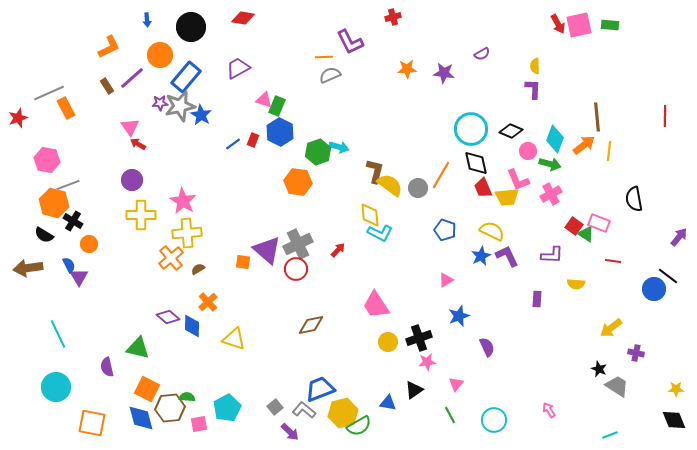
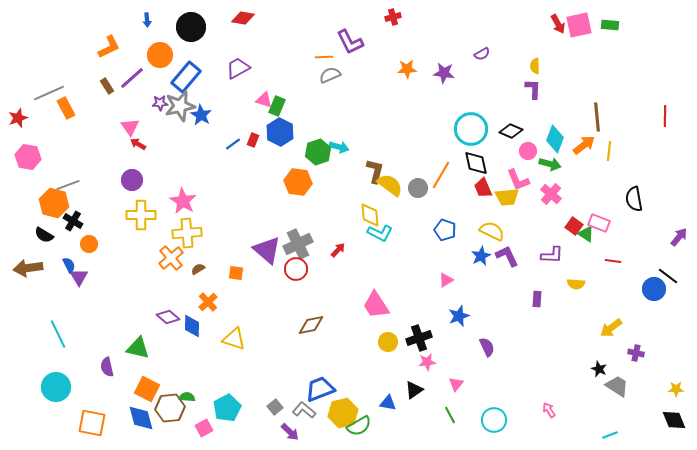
pink hexagon at (47, 160): moved 19 px left, 3 px up
pink cross at (551, 194): rotated 20 degrees counterclockwise
orange square at (243, 262): moved 7 px left, 11 px down
pink square at (199, 424): moved 5 px right, 4 px down; rotated 18 degrees counterclockwise
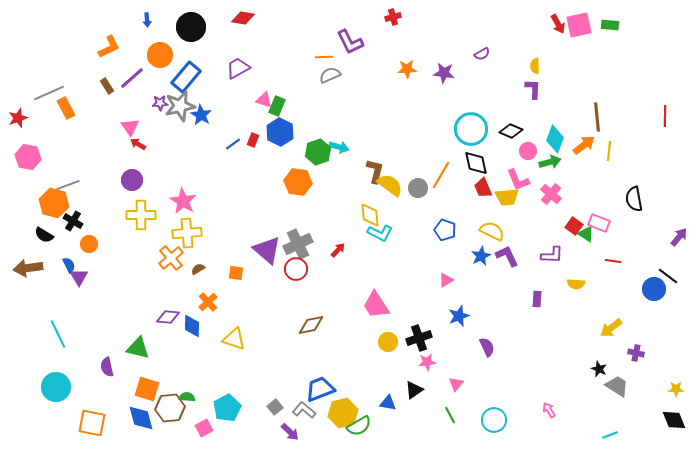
green arrow at (550, 164): moved 2 px up; rotated 30 degrees counterclockwise
purple diamond at (168, 317): rotated 35 degrees counterclockwise
orange square at (147, 389): rotated 10 degrees counterclockwise
